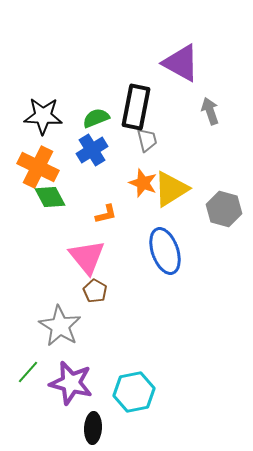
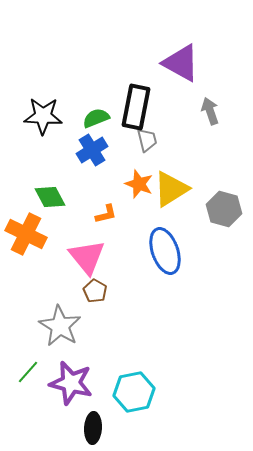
orange cross: moved 12 px left, 67 px down
orange star: moved 4 px left, 1 px down
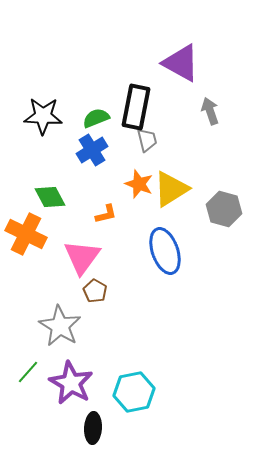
pink triangle: moved 5 px left; rotated 15 degrees clockwise
purple star: rotated 15 degrees clockwise
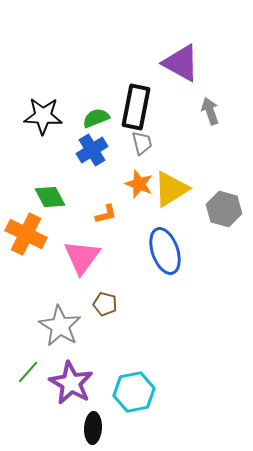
gray trapezoid: moved 5 px left, 3 px down
brown pentagon: moved 10 px right, 13 px down; rotated 15 degrees counterclockwise
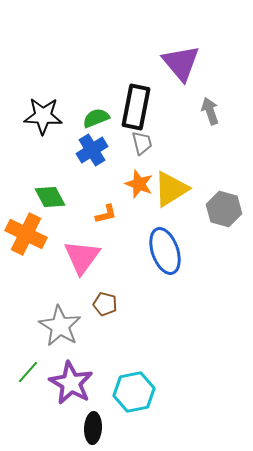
purple triangle: rotated 21 degrees clockwise
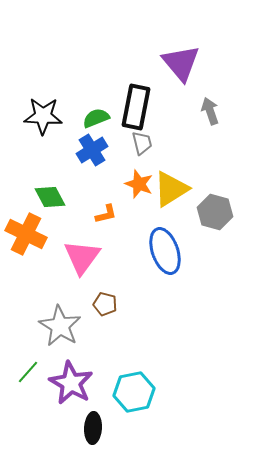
gray hexagon: moved 9 px left, 3 px down
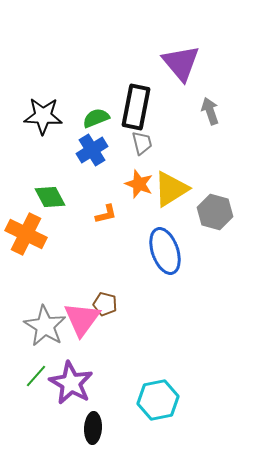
pink triangle: moved 62 px down
gray star: moved 15 px left
green line: moved 8 px right, 4 px down
cyan hexagon: moved 24 px right, 8 px down
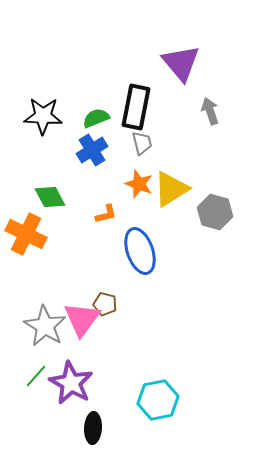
blue ellipse: moved 25 px left
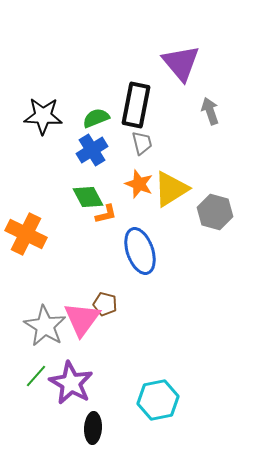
black rectangle: moved 2 px up
green diamond: moved 38 px right
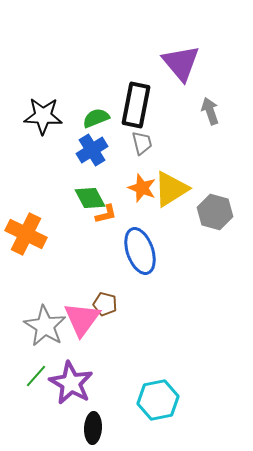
orange star: moved 3 px right, 4 px down
green diamond: moved 2 px right, 1 px down
